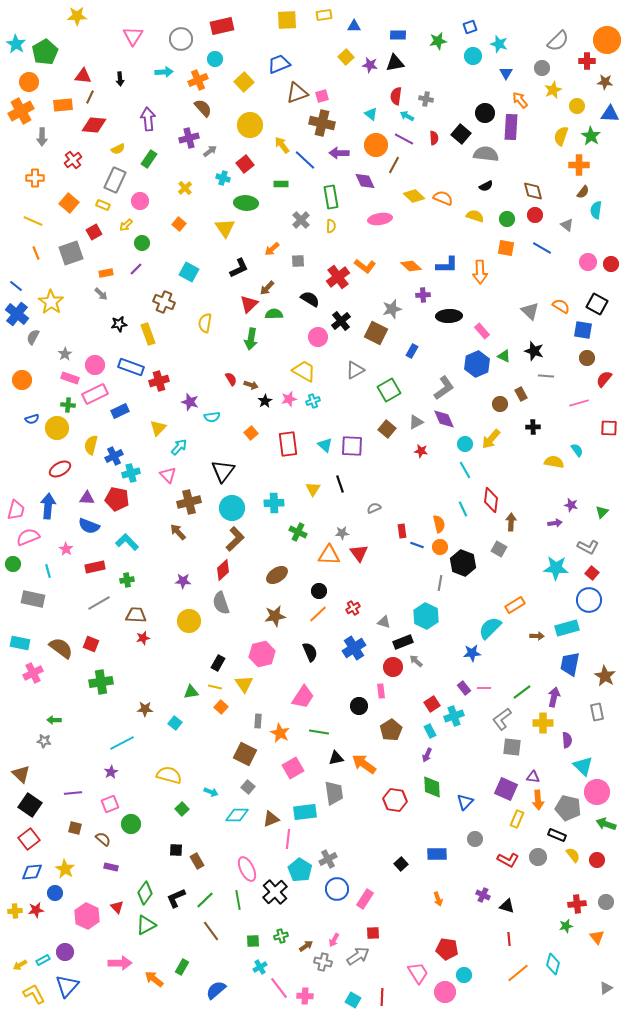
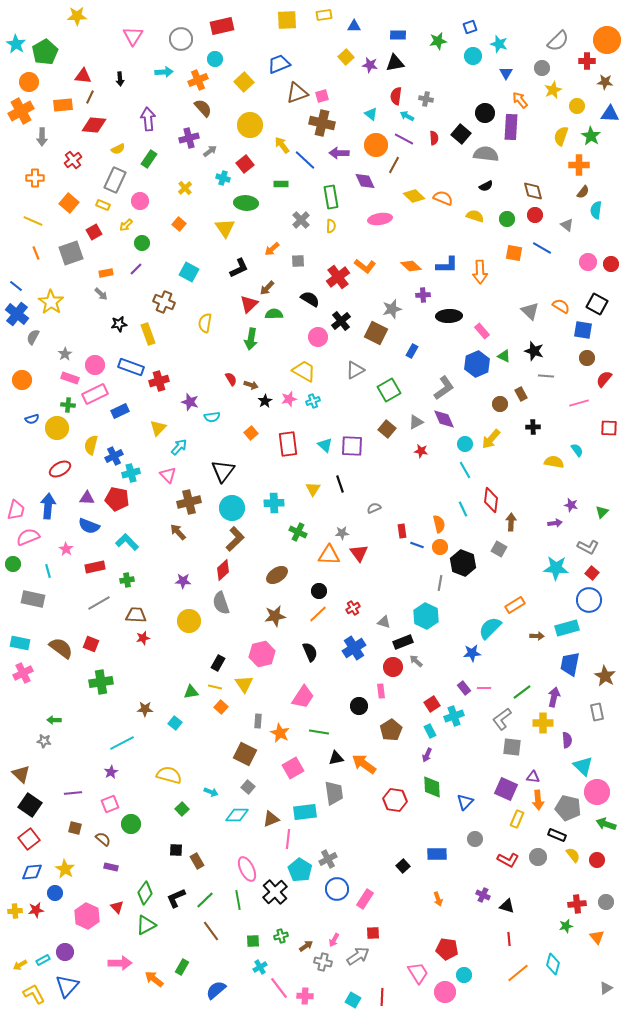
orange square at (506, 248): moved 8 px right, 5 px down
pink cross at (33, 673): moved 10 px left
black square at (401, 864): moved 2 px right, 2 px down
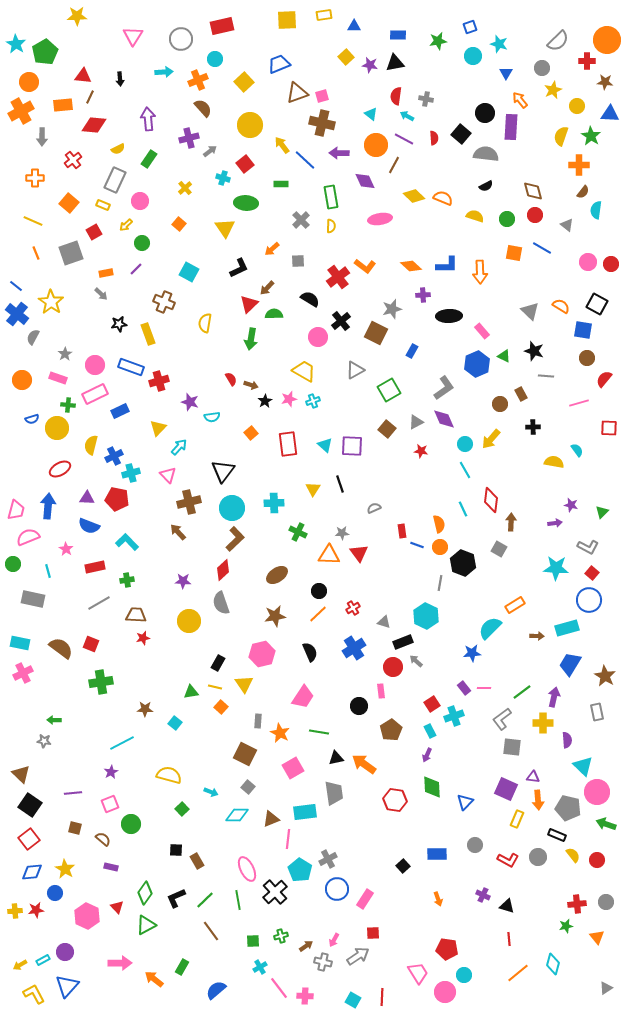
pink rectangle at (70, 378): moved 12 px left
blue trapezoid at (570, 664): rotated 20 degrees clockwise
gray circle at (475, 839): moved 6 px down
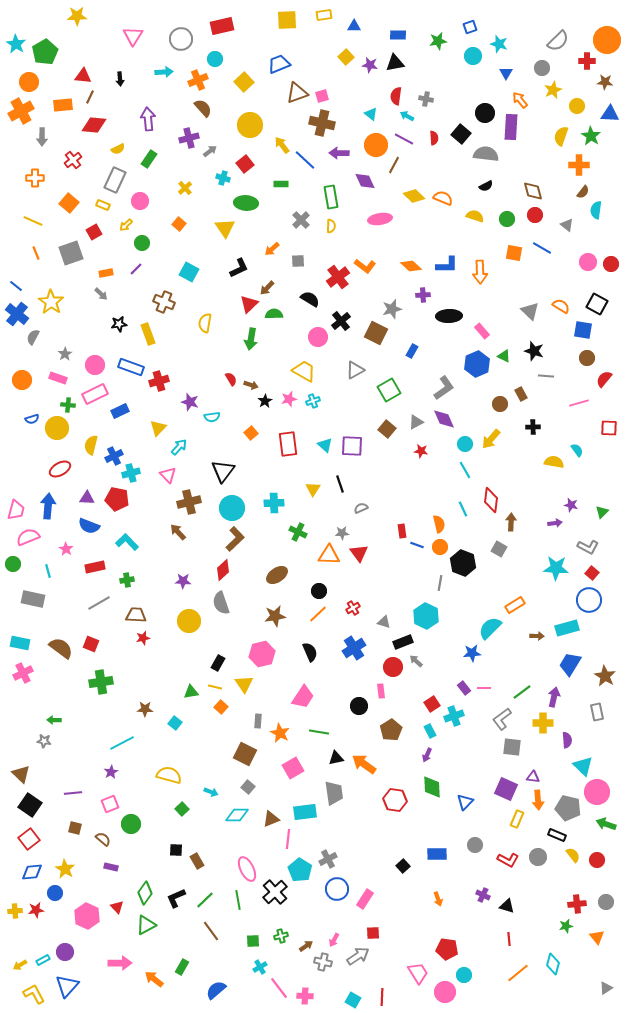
gray semicircle at (374, 508): moved 13 px left
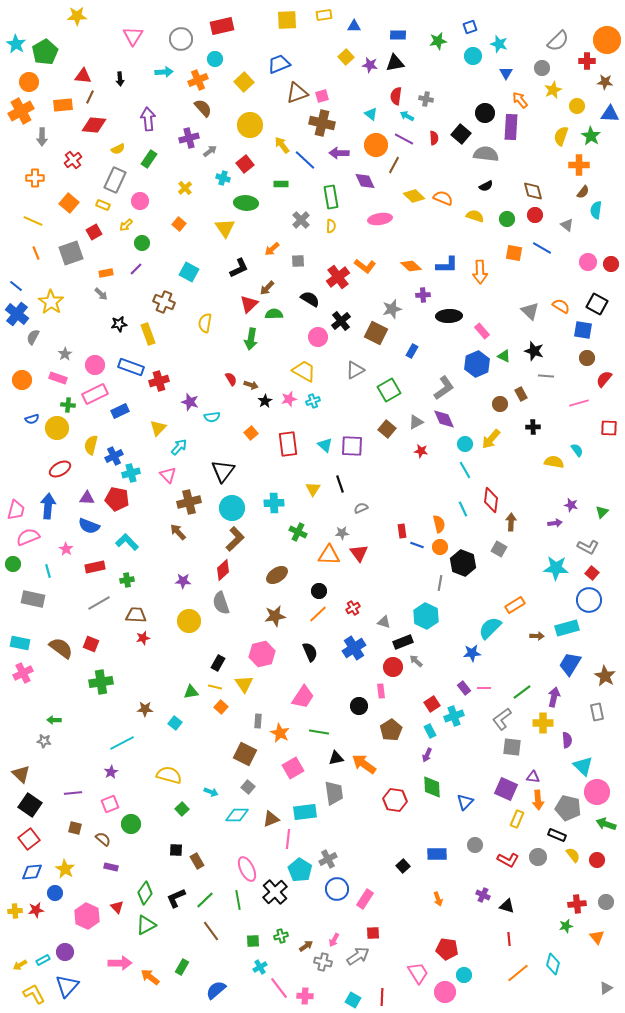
orange arrow at (154, 979): moved 4 px left, 2 px up
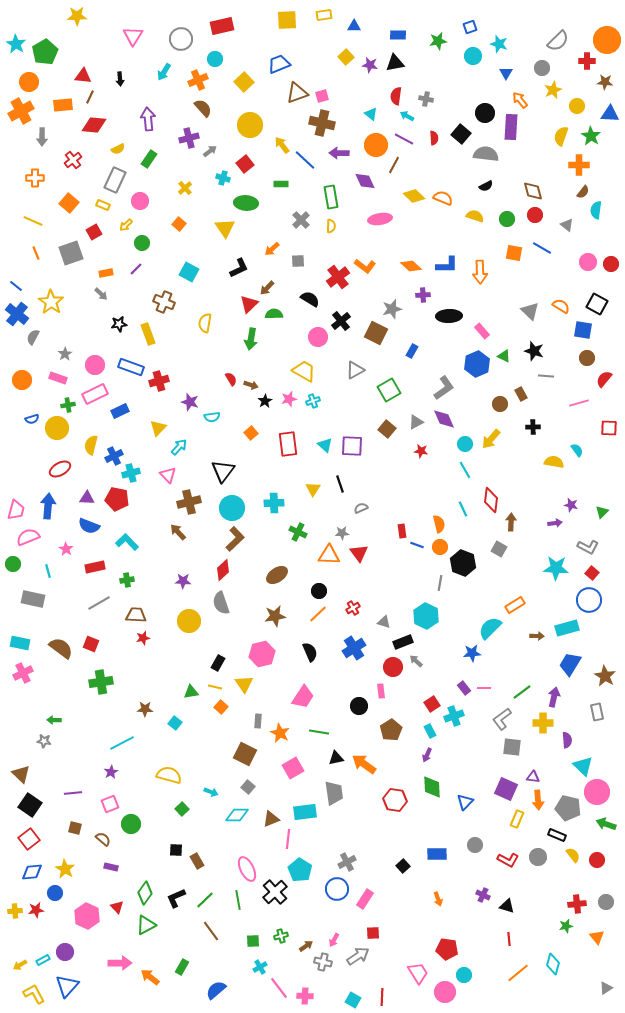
cyan arrow at (164, 72): rotated 126 degrees clockwise
green cross at (68, 405): rotated 16 degrees counterclockwise
gray cross at (328, 859): moved 19 px right, 3 px down
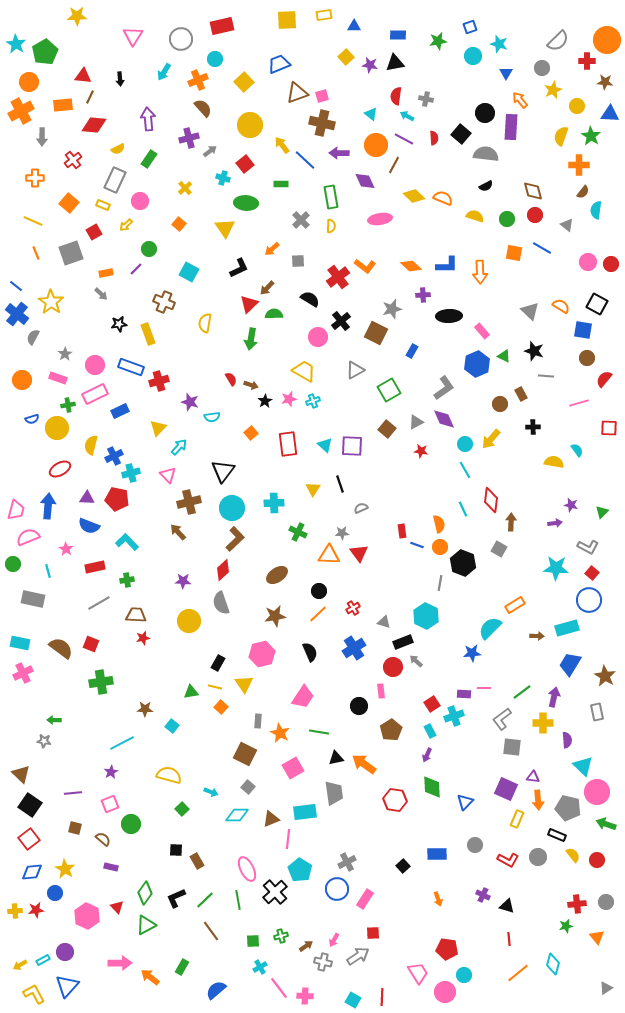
green circle at (142, 243): moved 7 px right, 6 px down
purple rectangle at (464, 688): moved 6 px down; rotated 48 degrees counterclockwise
cyan square at (175, 723): moved 3 px left, 3 px down
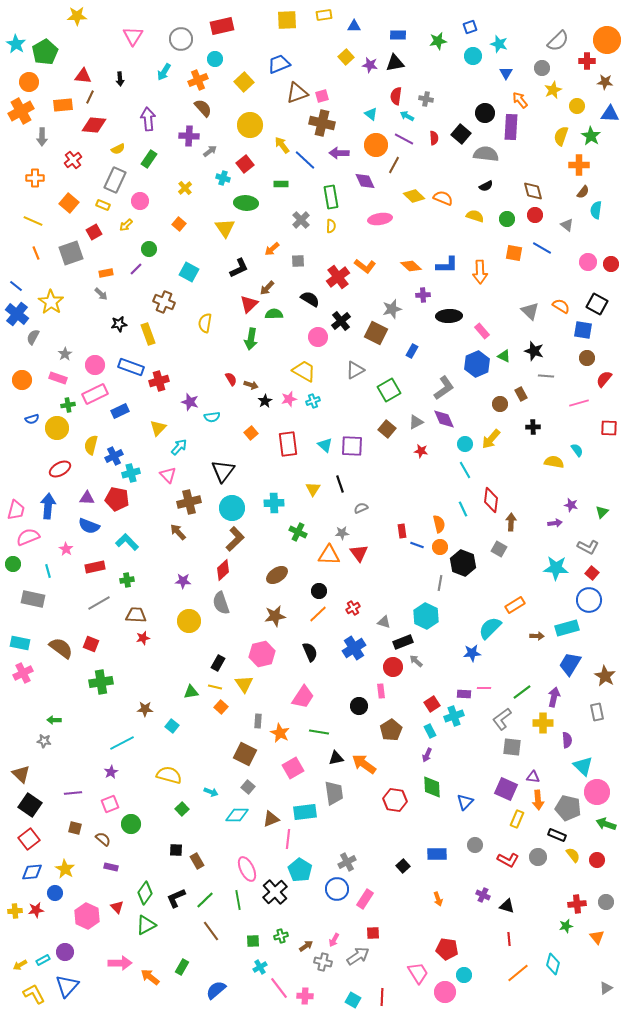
purple cross at (189, 138): moved 2 px up; rotated 18 degrees clockwise
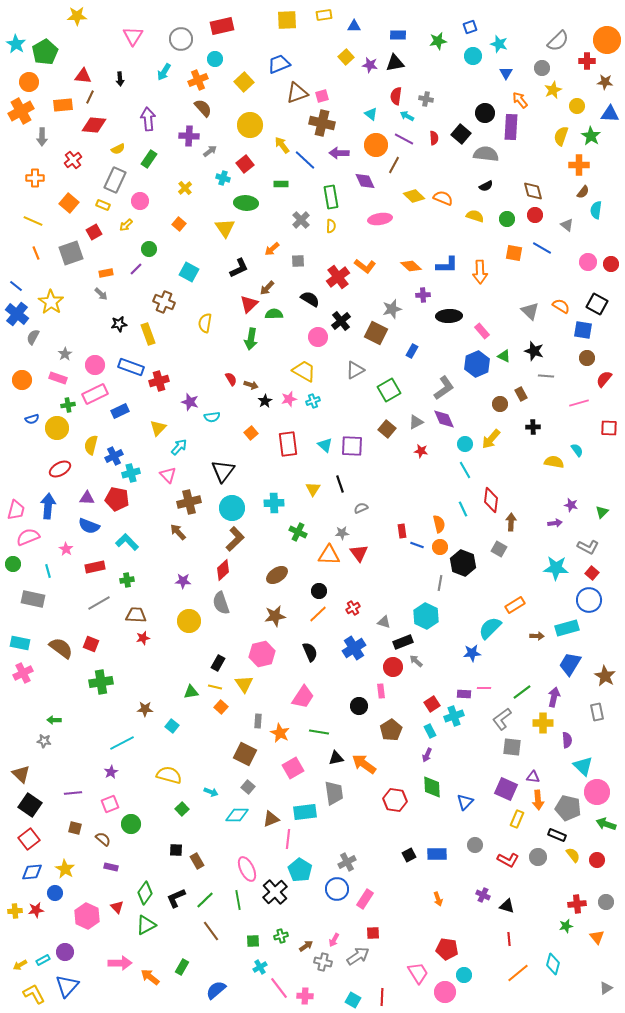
black square at (403, 866): moved 6 px right, 11 px up; rotated 16 degrees clockwise
